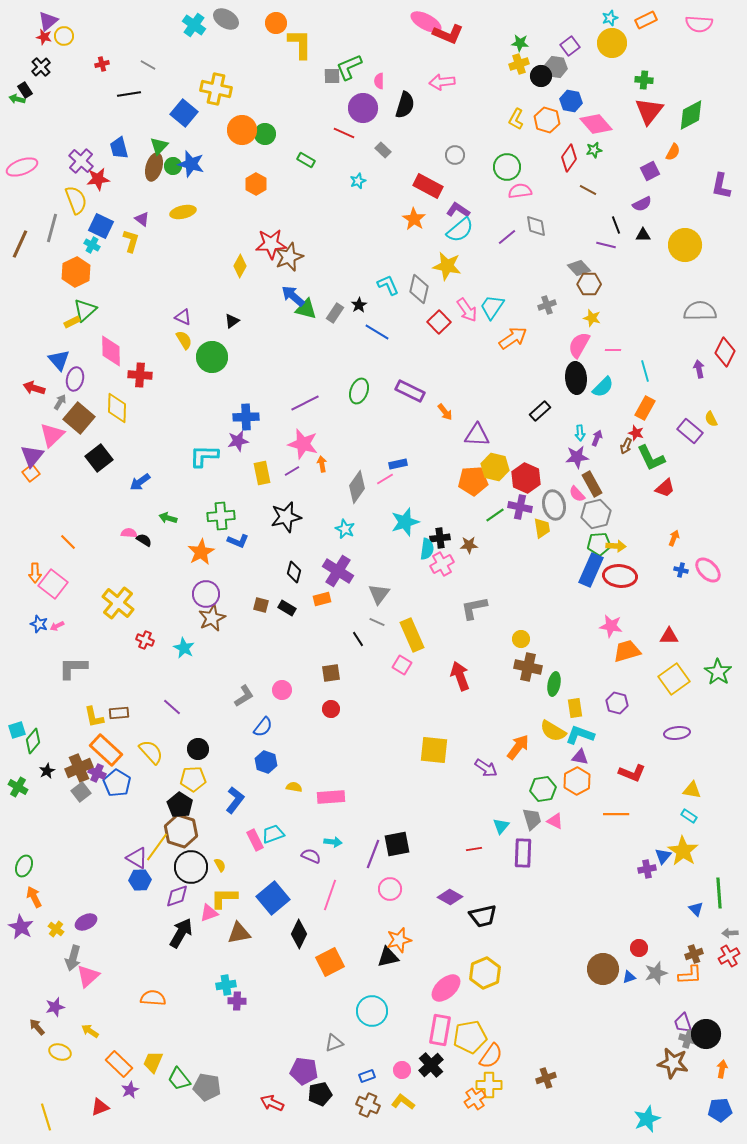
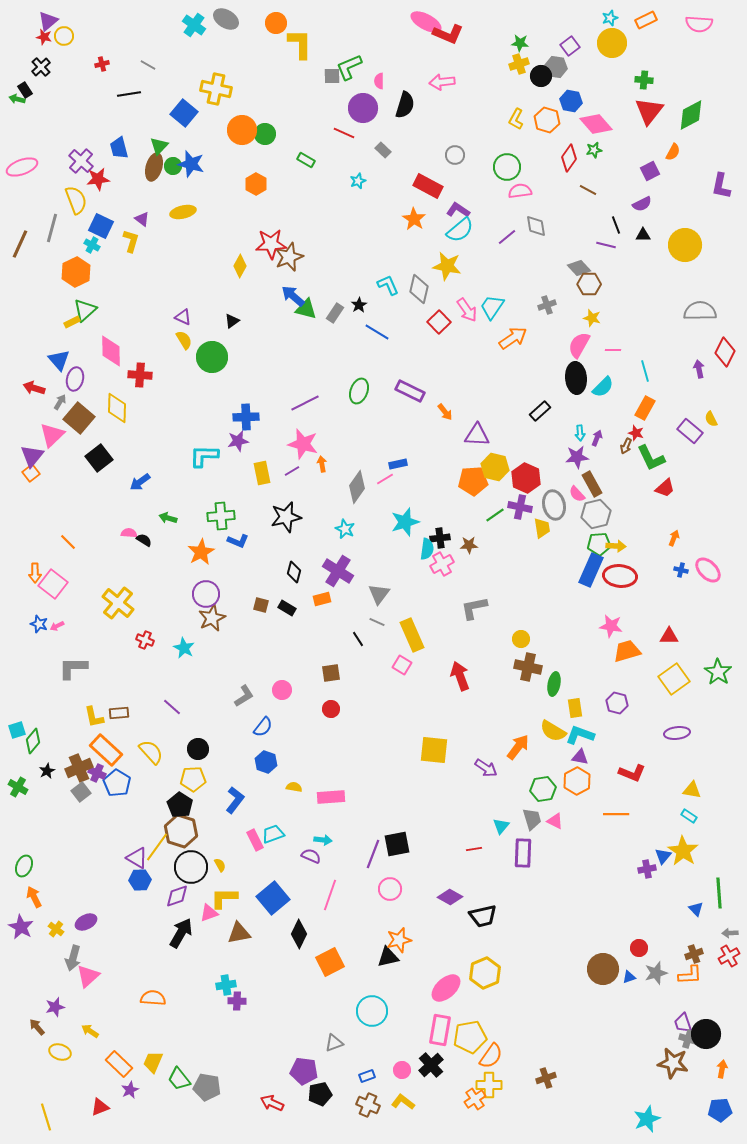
cyan arrow at (333, 842): moved 10 px left, 2 px up
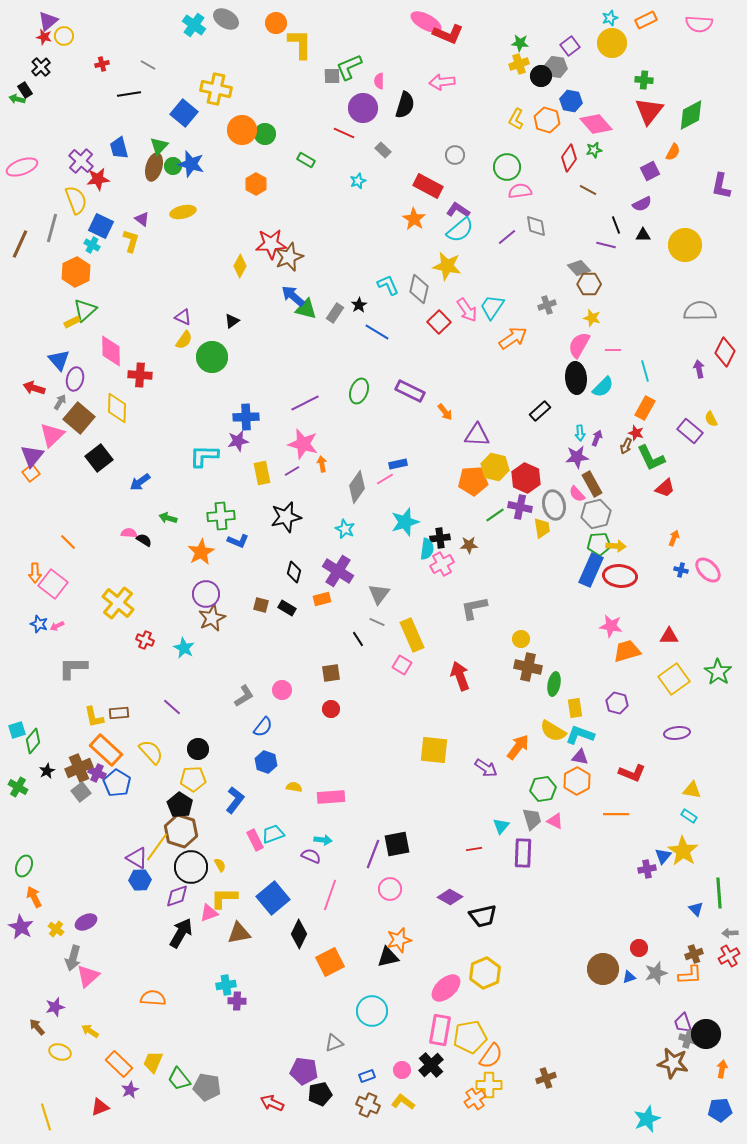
yellow semicircle at (184, 340): rotated 66 degrees clockwise
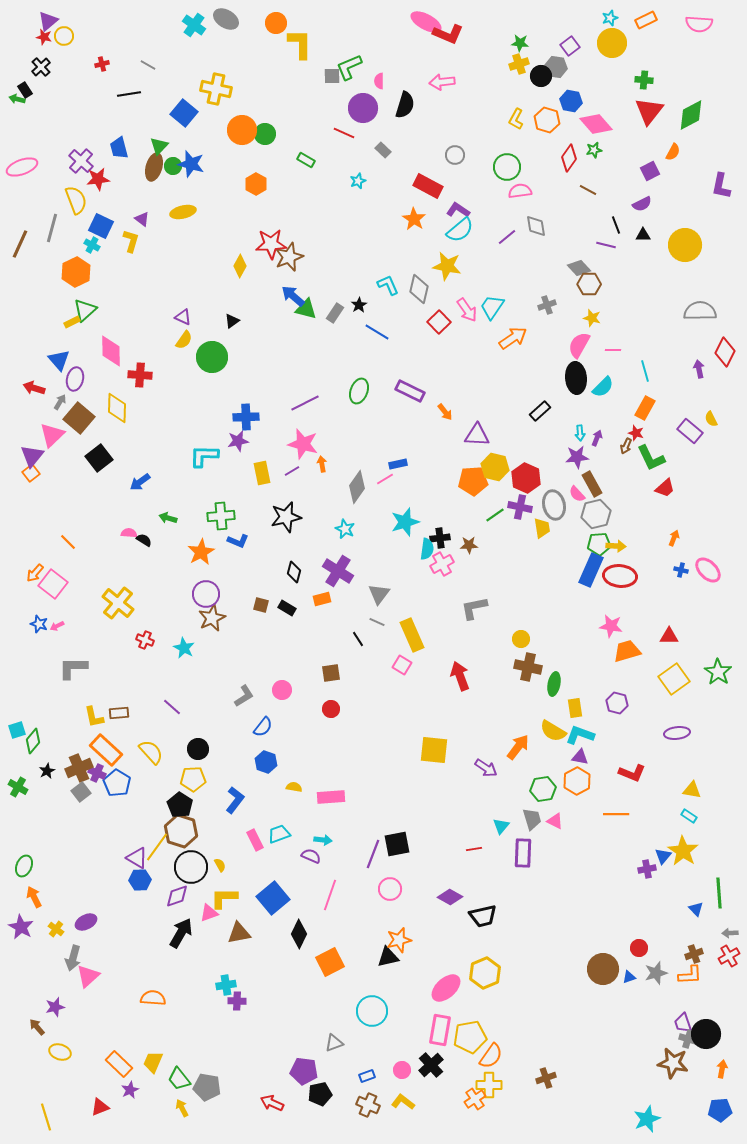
orange arrow at (35, 573): rotated 42 degrees clockwise
cyan trapezoid at (273, 834): moved 6 px right
yellow arrow at (90, 1031): moved 92 px right, 77 px down; rotated 30 degrees clockwise
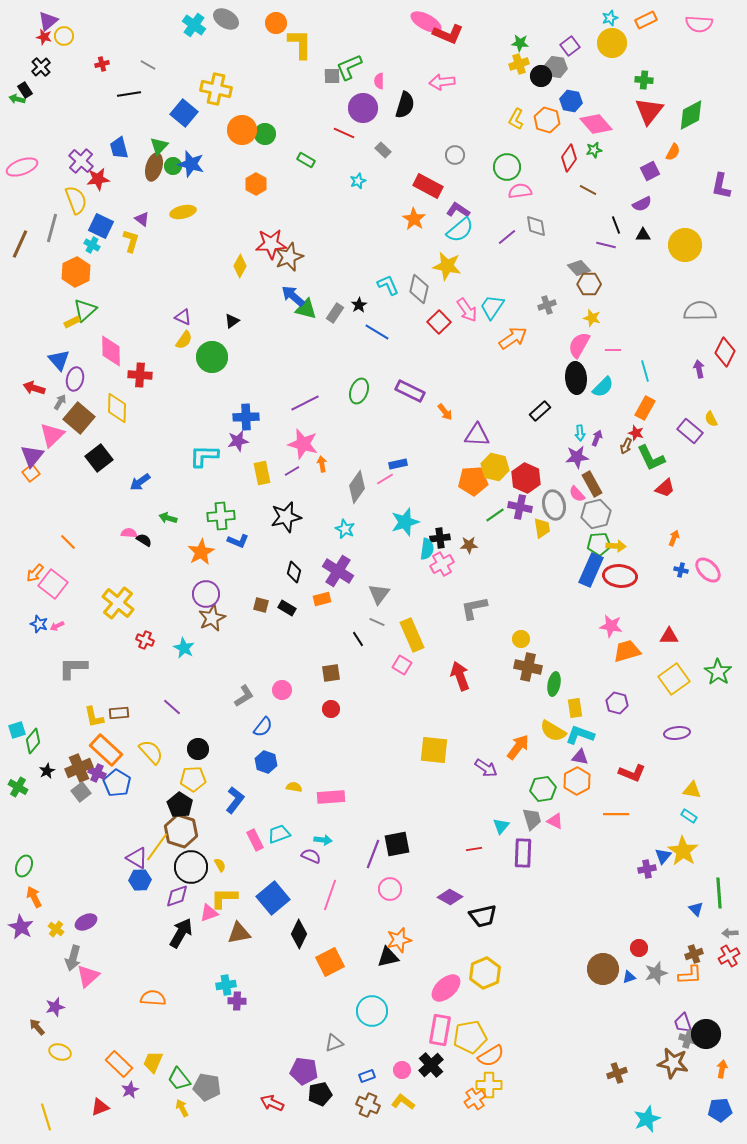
orange semicircle at (491, 1056): rotated 24 degrees clockwise
brown cross at (546, 1078): moved 71 px right, 5 px up
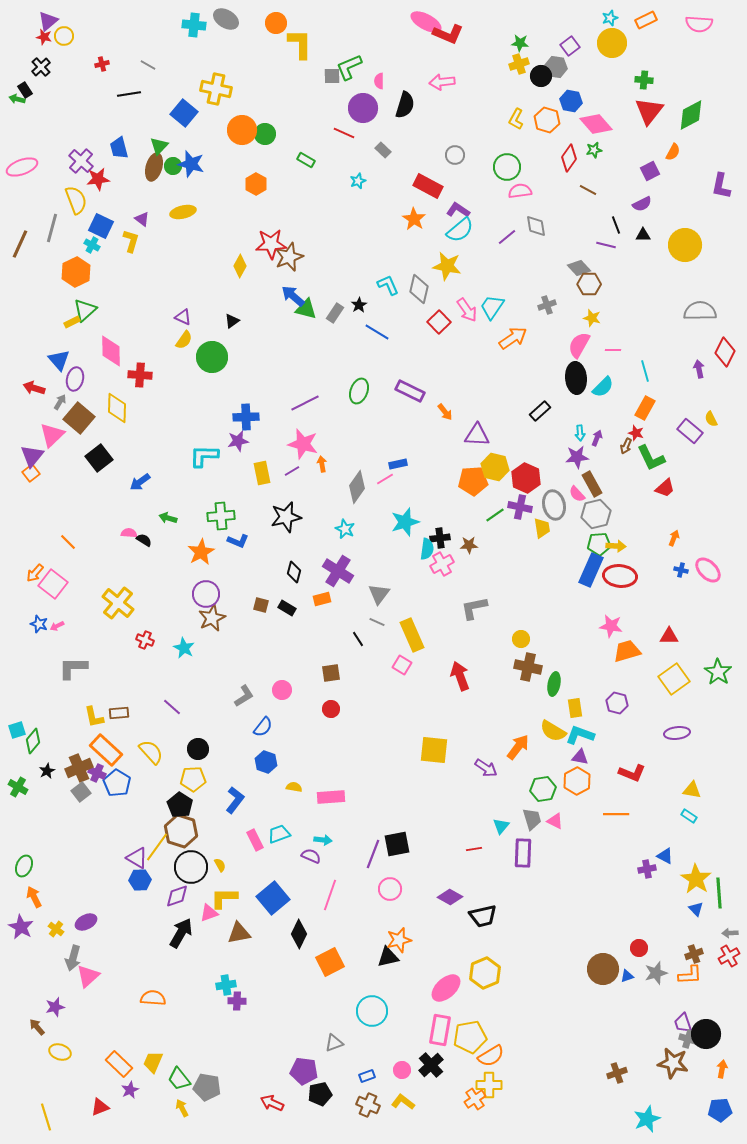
cyan cross at (194, 25): rotated 30 degrees counterclockwise
yellow star at (683, 851): moved 13 px right, 28 px down
blue triangle at (663, 856): moved 2 px right; rotated 42 degrees counterclockwise
blue triangle at (629, 977): moved 2 px left, 1 px up
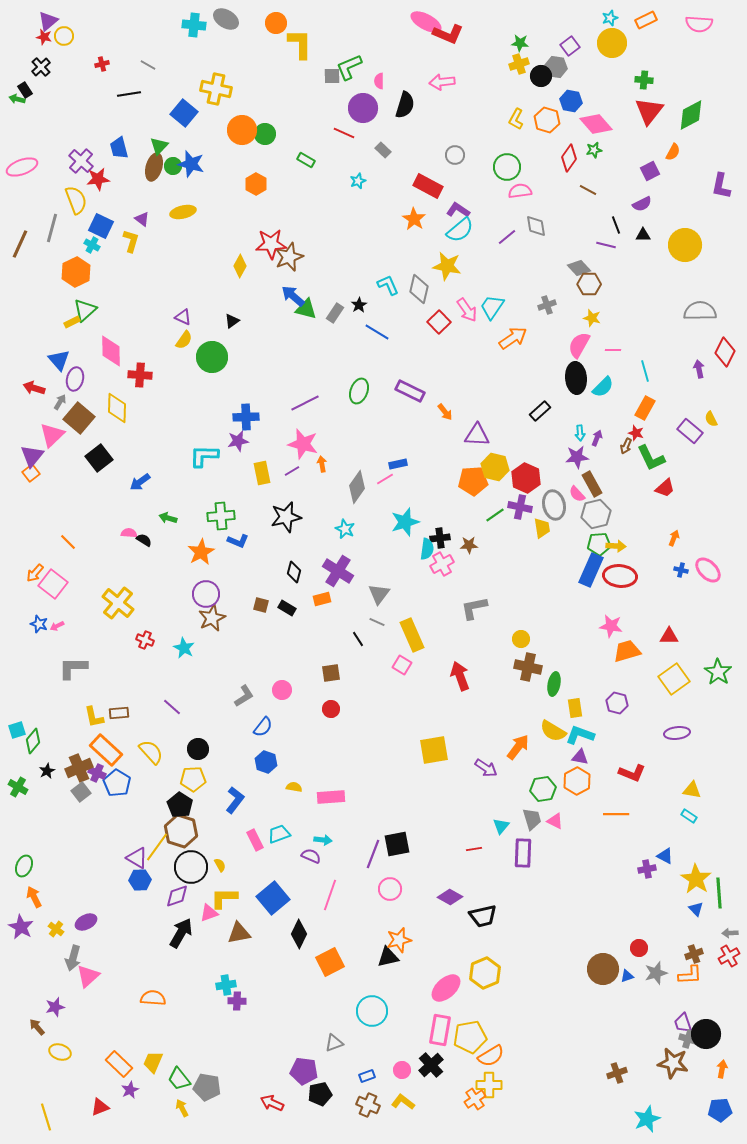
yellow square at (434, 750): rotated 16 degrees counterclockwise
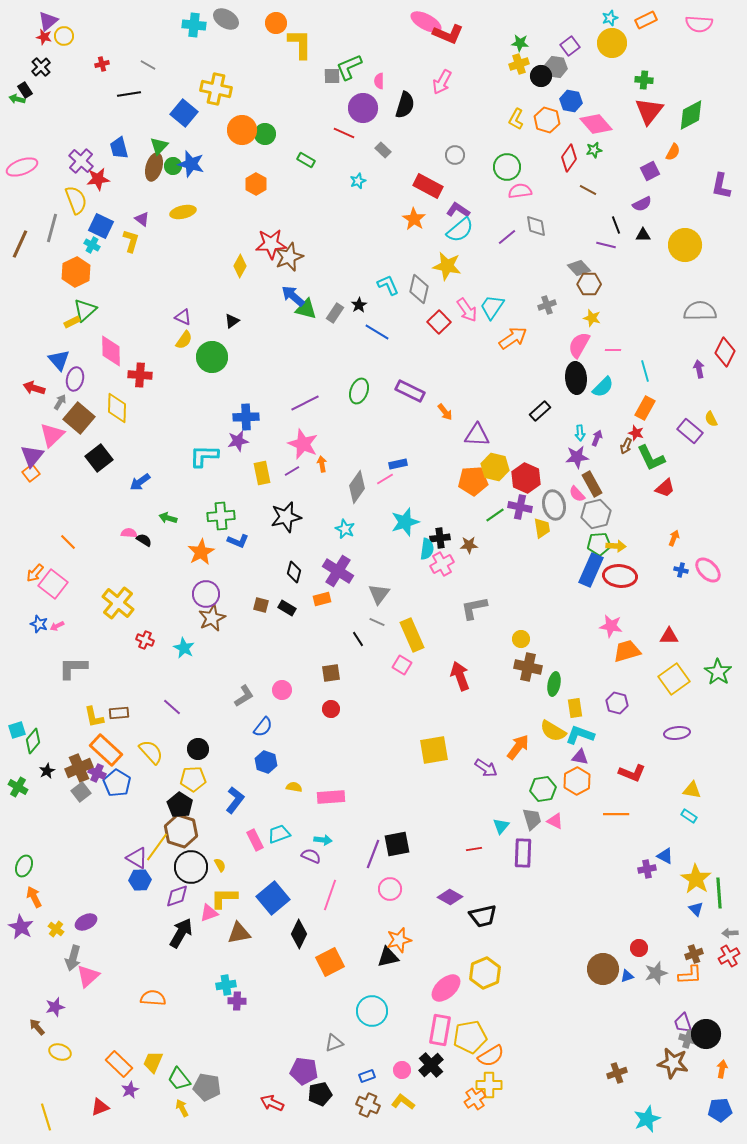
pink arrow at (442, 82): rotated 55 degrees counterclockwise
pink star at (303, 444): rotated 8 degrees clockwise
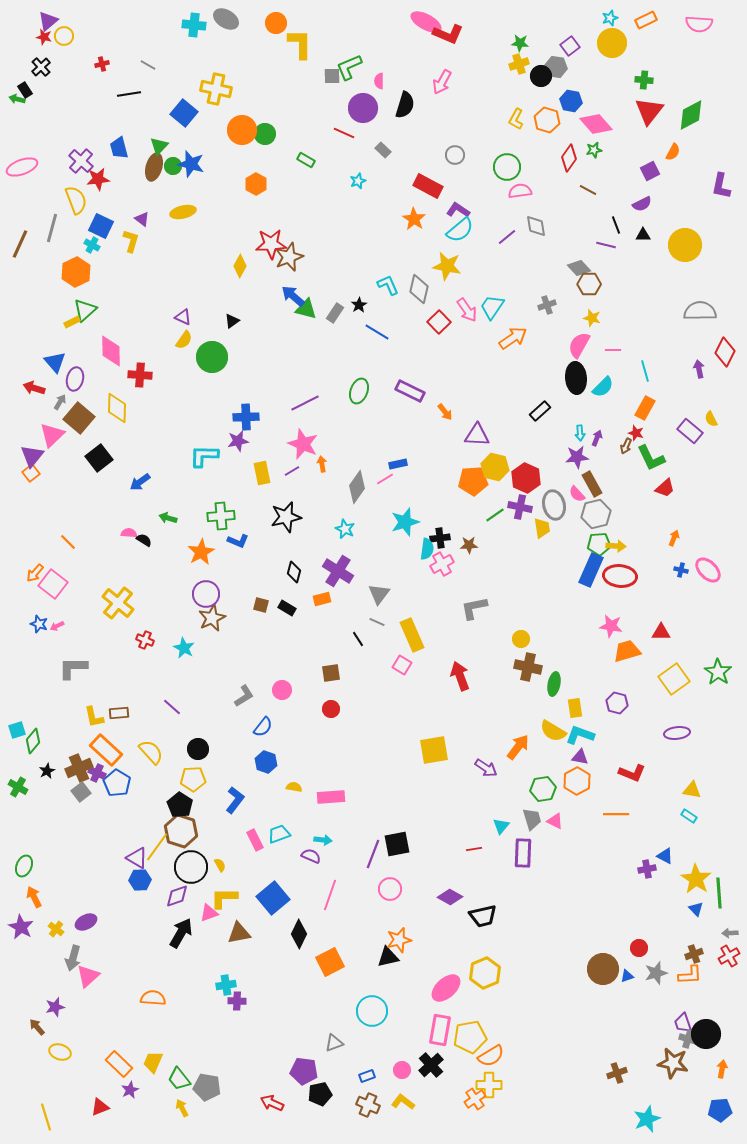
blue triangle at (59, 360): moved 4 px left, 2 px down
red triangle at (669, 636): moved 8 px left, 4 px up
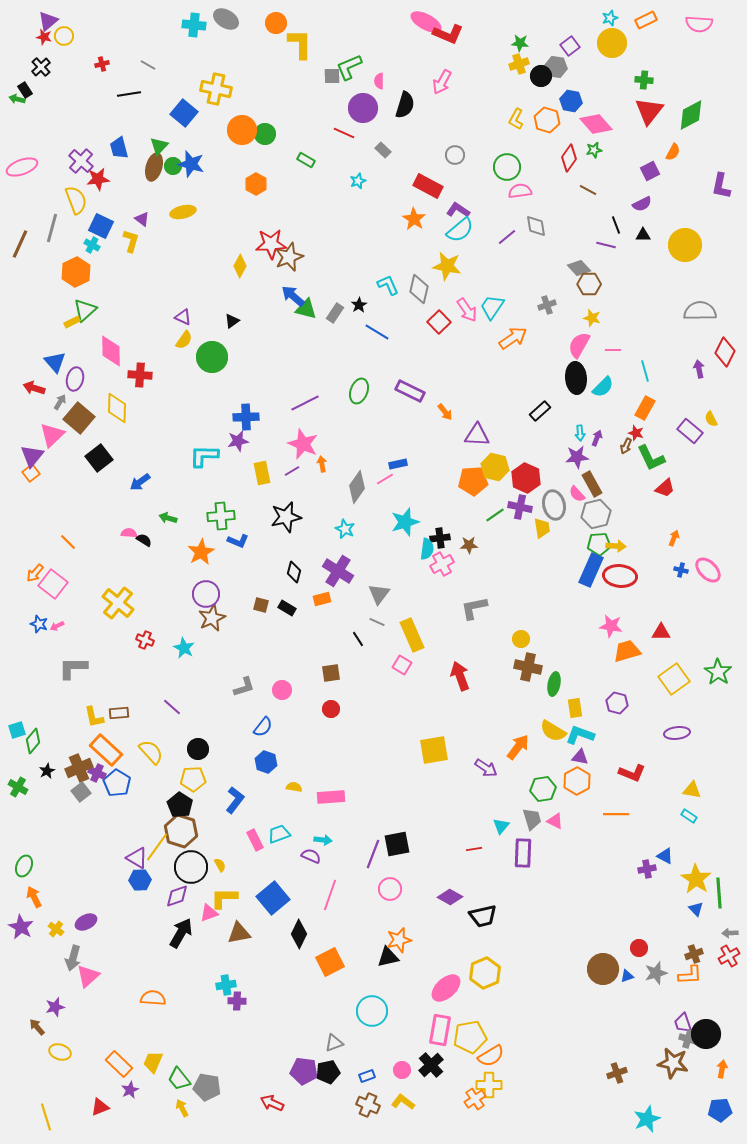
gray L-shape at (244, 696): moved 9 px up; rotated 15 degrees clockwise
black pentagon at (320, 1094): moved 8 px right, 22 px up
